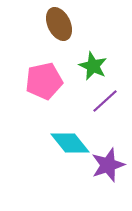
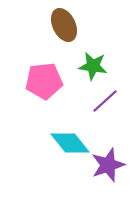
brown ellipse: moved 5 px right, 1 px down
green star: rotated 16 degrees counterclockwise
pink pentagon: rotated 6 degrees clockwise
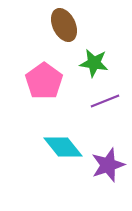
green star: moved 1 px right, 3 px up
pink pentagon: rotated 30 degrees counterclockwise
purple line: rotated 20 degrees clockwise
cyan diamond: moved 7 px left, 4 px down
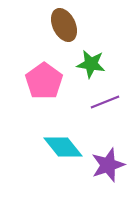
green star: moved 3 px left, 1 px down
purple line: moved 1 px down
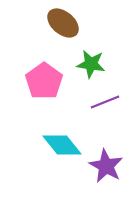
brown ellipse: moved 1 px left, 2 px up; rotated 24 degrees counterclockwise
cyan diamond: moved 1 px left, 2 px up
purple star: moved 2 px left, 1 px down; rotated 24 degrees counterclockwise
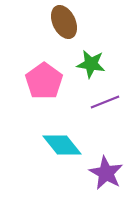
brown ellipse: moved 1 px right, 1 px up; rotated 24 degrees clockwise
purple star: moved 7 px down
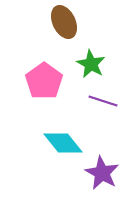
green star: rotated 20 degrees clockwise
purple line: moved 2 px left, 1 px up; rotated 40 degrees clockwise
cyan diamond: moved 1 px right, 2 px up
purple star: moved 4 px left
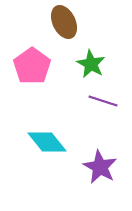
pink pentagon: moved 12 px left, 15 px up
cyan diamond: moved 16 px left, 1 px up
purple star: moved 2 px left, 6 px up
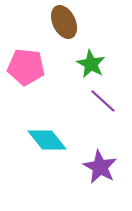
pink pentagon: moved 6 px left, 1 px down; rotated 30 degrees counterclockwise
purple line: rotated 24 degrees clockwise
cyan diamond: moved 2 px up
